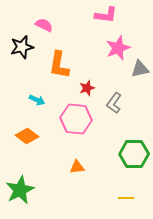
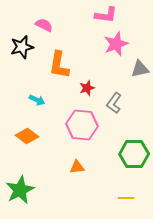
pink star: moved 2 px left, 4 px up
pink hexagon: moved 6 px right, 6 px down
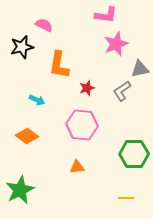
gray L-shape: moved 8 px right, 12 px up; rotated 20 degrees clockwise
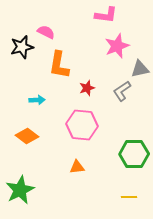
pink semicircle: moved 2 px right, 7 px down
pink star: moved 1 px right, 2 px down
cyan arrow: rotated 28 degrees counterclockwise
yellow line: moved 3 px right, 1 px up
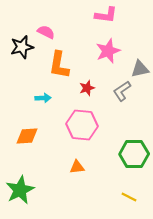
pink star: moved 9 px left, 5 px down
cyan arrow: moved 6 px right, 2 px up
orange diamond: rotated 40 degrees counterclockwise
yellow line: rotated 28 degrees clockwise
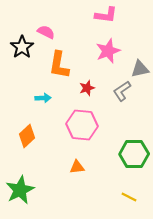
black star: rotated 20 degrees counterclockwise
orange diamond: rotated 40 degrees counterclockwise
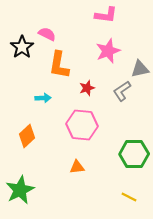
pink semicircle: moved 1 px right, 2 px down
